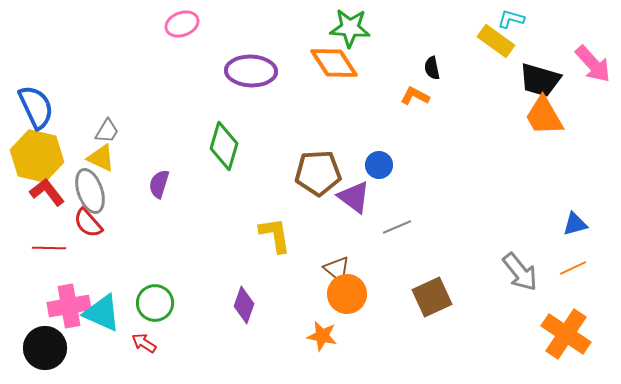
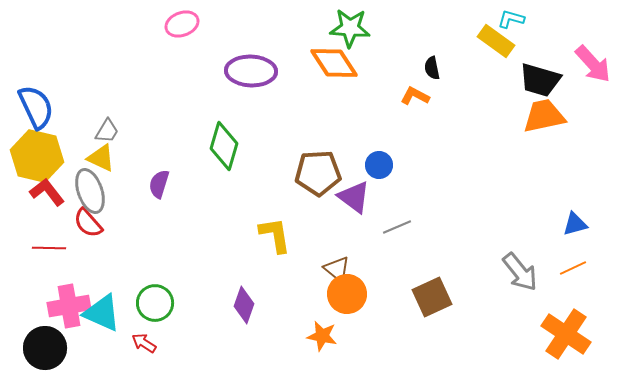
orange trapezoid: rotated 108 degrees clockwise
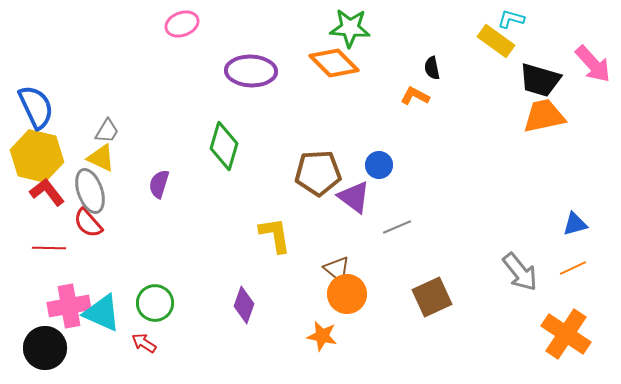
orange diamond: rotated 12 degrees counterclockwise
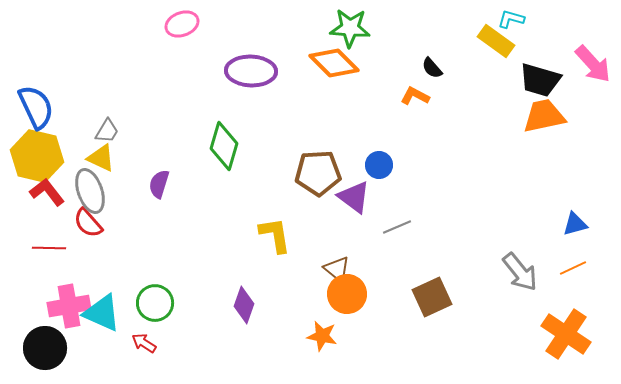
black semicircle: rotated 30 degrees counterclockwise
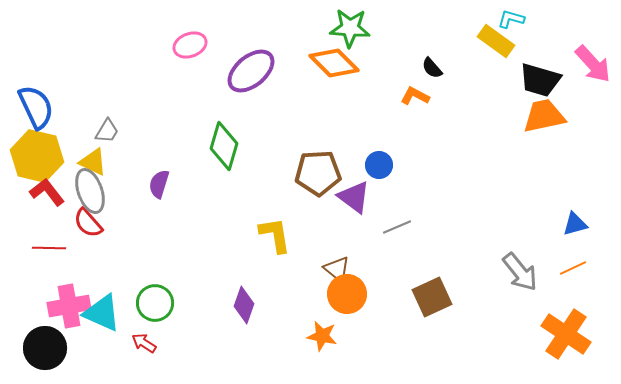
pink ellipse: moved 8 px right, 21 px down
purple ellipse: rotated 42 degrees counterclockwise
yellow triangle: moved 8 px left, 4 px down
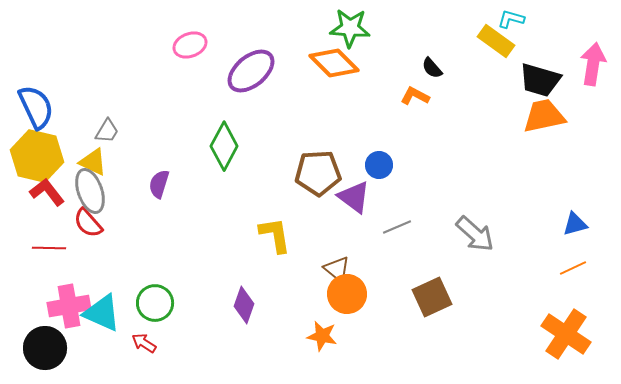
pink arrow: rotated 129 degrees counterclockwise
green diamond: rotated 12 degrees clockwise
gray arrow: moved 45 px left, 38 px up; rotated 9 degrees counterclockwise
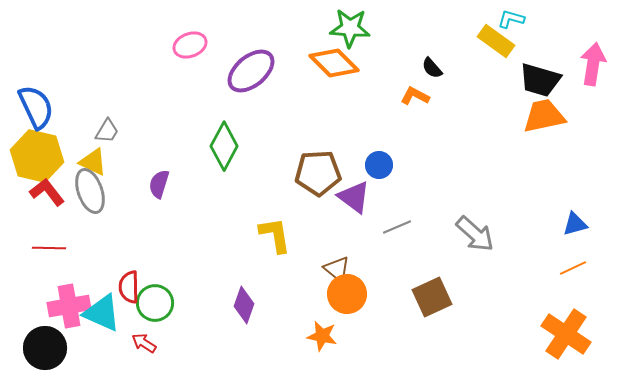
red semicircle: moved 41 px right, 64 px down; rotated 40 degrees clockwise
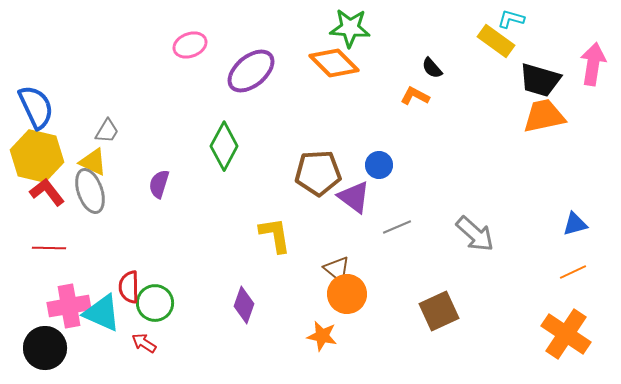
orange line: moved 4 px down
brown square: moved 7 px right, 14 px down
